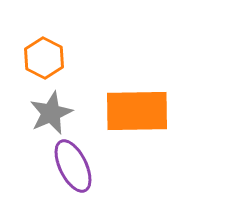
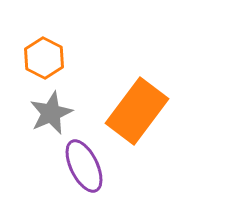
orange rectangle: rotated 52 degrees counterclockwise
purple ellipse: moved 11 px right
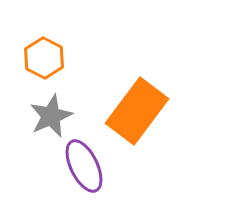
gray star: moved 3 px down
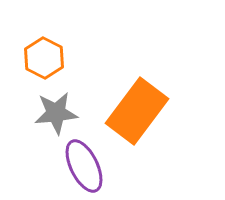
gray star: moved 5 px right, 3 px up; rotated 18 degrees clockwise
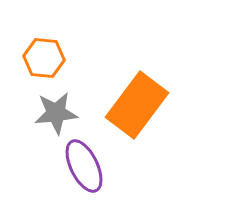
orange hexagon: rotated 21 degrees counterclockwise
orange rectangle: moved 6 px up
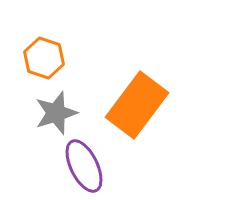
orange hexagon: rotated 12 degrees clockwise
gray star: rotated 12 degrees counterclockwise
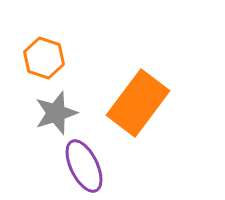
orange rectangle: moved 1 px right, 2 px up
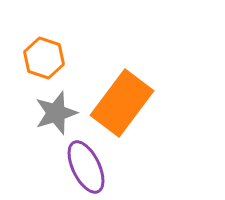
orange rectangle: moved 16 px left
purple ellipse: moved 2 px right, 1 px down
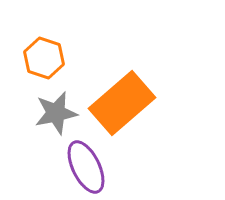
orange rectangle: rotated 12 degrees clockwise
gray star: rotated 6 degrees clockwise
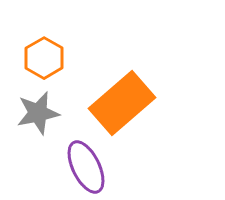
orange hexagon: rotated 12 degrees clockwise
gray star: moved 18 px left
